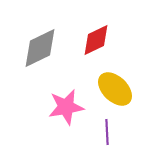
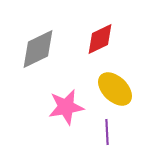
red diamond: moved 4 px right, 1 px up
gray diamond: moved 2 px left, 1 px down
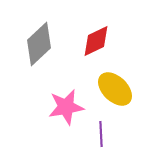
red diamond: moved 4 px left, 2 px down
gray diamond: moved 1 px right, 5 px up; rotated 18 degrees counterclockwise
purple line: moved 6 px left, 2 px down
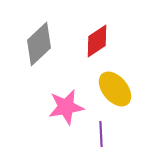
red diamond: moved 1 px right; rotated 8 degrees counterclockwise
yellow ellipse: rotated 6 degrees clockwise
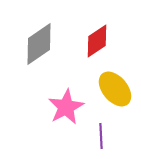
gray diamond: rotated 9 degrees clockwise
pink star: rotated 18 degrees counterclockwise
purple line: moved 2 px down
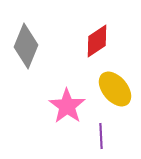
gray diamond: moved 13 px left, 2 px down; rotated 33 degrees counterclockwise
pink star: moved 1 px right, 1 px up; rotated 9 degrees counterclockwise
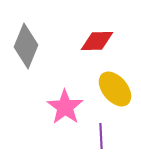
red diamond: rotated 32 degrees clockwise
pink star: moved 2 px left, 1 px down
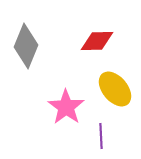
pink star: moved 1 px right
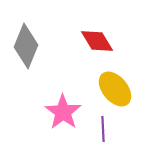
red diamond: rotated 60 degrees clockwise
pink star: moved 3 px left, 5 px down
purple line: moved 2 px right, 7 px up
